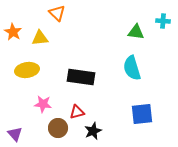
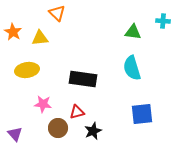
green triangle: moved 3 px left
black rectangle: moved 2 px right, 2 px down
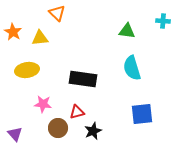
green triangle: moved 6 px left, 1 px up
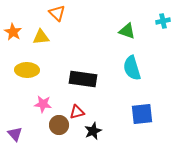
cyan cross: rotated 16 degrees counterclockwise
green triangle: rotated 12 degrees clockwise
yellow triangle: moved 1 px right, 1 px up
yellow ellipse: rotated 10 degrees clockwise
brown circle: moved 1 px right, 3 px up
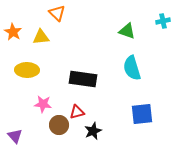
purple triangle: moved 2 px down
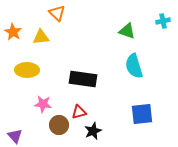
cyan semicircle: moved 2 px right, 2 px up
red triangle: moved 2 px right
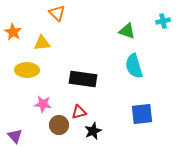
yellow triangle: moved 1 px right, 6 px down
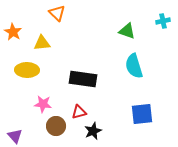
brown circle: moved 3 px left, 1 px down
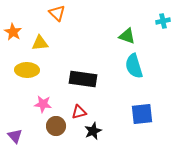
green triangle: moved 5 px down
yellow triangle: moved 2 px left
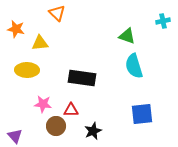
orange star: moved 3 px right, 3 px up; rotated 18 degrees counterclockwise
black rectangle: moved 1 px left, 1 px up
red triangle: moved 8 px left, 2 px up; rotated 14 degrees clockwise
